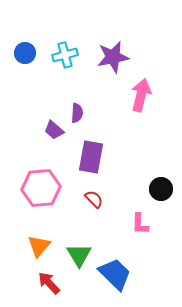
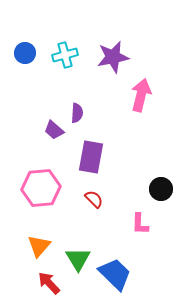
green triangle: moved 1 px left, 4 px down
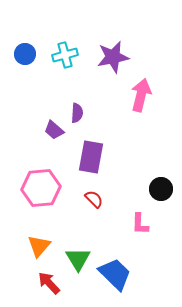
blue circle: moved 1 px down
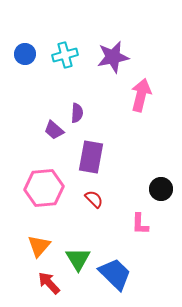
pink hexagon: moved 3 px right
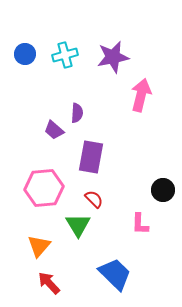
black circle: moved 2 px right, 1 px down
green triangle: moved 34 px up
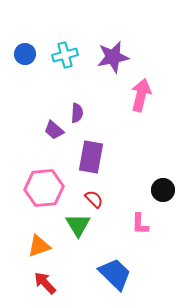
orange triangle: rotated 30 degrees clockwise
red arrow: moved 4 px left
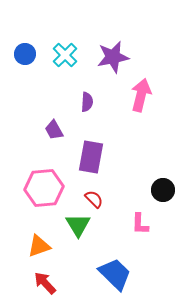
cyan cross: rotated 30 degrees counterclockwise
purple semicircle: moved 10 px right, 11 px up
purple trapezoid: rotated 20 degrees clockwise
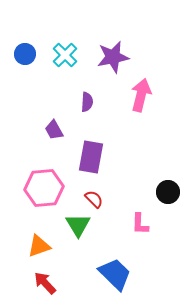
black circle: moved 5 px right, 2 px down
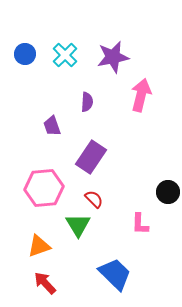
purple trapezoid: moved 2 px left, 4 px up; rotated 10 degrees clockwise
purple rectangle: rotated 24 degrees clockwise
